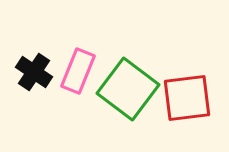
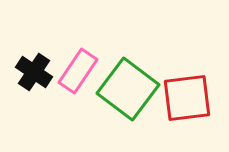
pink rectangle: rotated 12 degrees clockwise
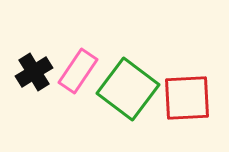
black cross: rotated 24 degrees clockwise
red square: rotated 4 degrees clockwise
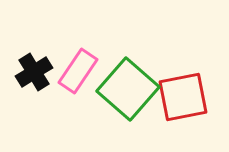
green square: rotated 4 degrees clockwise
red square: moved 4 px left, 1 px up; rotated 8 degrees counterclockwise
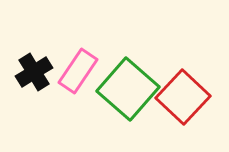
red square: rotated 36 degrees counterclockwise
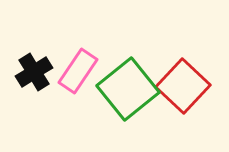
green square: rotated 10 degrees clockwise
red square: moved 11 px up
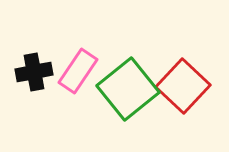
black cross: rotated 21 degrees clockwise
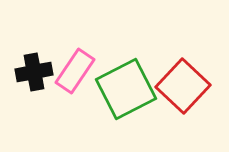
pink rectangle: moved 3 px left
green square: moved 2 px left; rotated 12 degrees clockwise
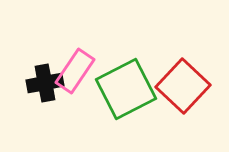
black cross: moved 11 px right, 11 px down
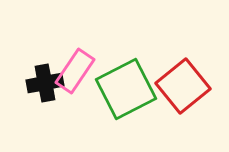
red square: rotated 8 degrees clockwise
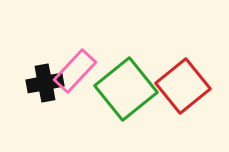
pink rectangle: rotated 9 degrees clockwise
green square: rotated 12 degrees counterclockwise
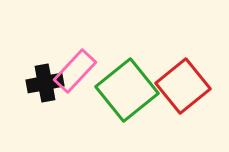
green square: moved 1 px right, 1 px down
